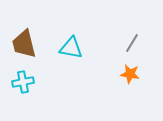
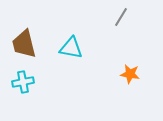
gray line: moved 11 px left, 26 px up
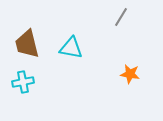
brown trapezoid: moved 3 px right
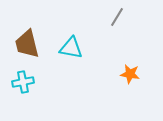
gray line: moved 4 px left
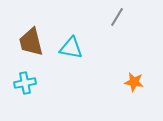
brown trapezoid: moved 4 px right, 2 px up
orange star: moved 4 px right, 8 px down
cyan cross: moved 2 px right, 1 px down
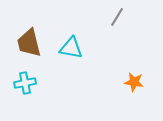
brown trapezoid: moved 2 px left, 1 px down
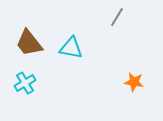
brown trapezoid: rotated 24 degrees counterclockwise
cyan cross: rotated 20 degrees counterclockwise
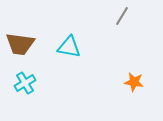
gray line: moved 5 px right, 1 px up
brown trapezoid: moved 9 px left, 1 px down; rotated 44 degrees counterclockwise
cyan triangle: moved 2 px left, 1 px up
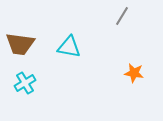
orange star: moved 9 px up
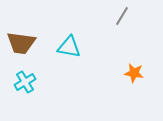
brown trapezoid: moved 1 px right, 1 px up
cyan cross: moved 1 px up
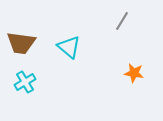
gray line: moved 5 px down
cyan triangle: rotated 30 degrees clockwise
